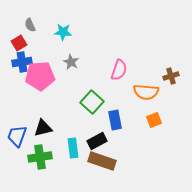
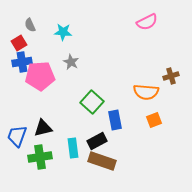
pink semicircle: moved 28 px right, 48 px up; rotated 45 degrees clockwise
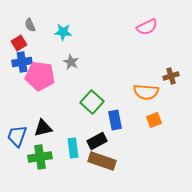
pink semicircle: moved 5 px down
pink pentagon: rotated 12 degrees clockwise
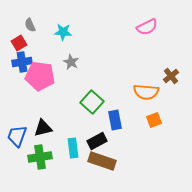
brown cross: rotated 21 degrees counterclockwise
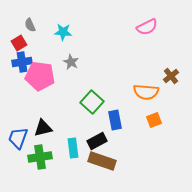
blue trapezoid: moved 1 px right, 2 px down
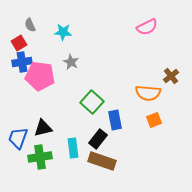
orange semicircle: moved 2 px right, 1 px down
black rectangle: moved 1 px right, 2 px up; rotated 24 degrees counterclockwise
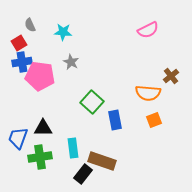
pink semicircle: moved 1 px right, 3 px down
black triangle: rotated 12 degrees clockwise
black rectangle: moved 15 px left, 35 px down
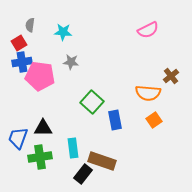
gray semicircle: rotated 32 degrees clockwise
gray star: rotated 21 degrees counterclockwise
orange square: rotated 14 degrees counterclockwise
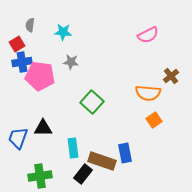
pink semicircle: moved 5 px down
red square: moved 2 px left, 1 px down
blue rectangle: moved 10 px right, 33 px down
green cross: moved 19 px down
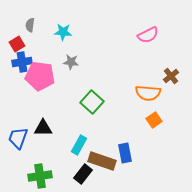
cyan rectangle: moved 6 px right, 3 px up; rotated 36 degrees clockwise
